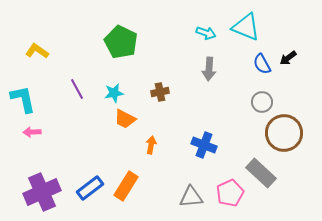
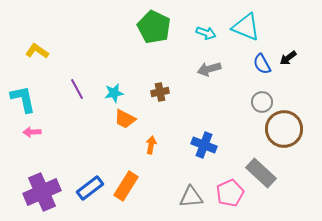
green pentagon: moved 33 px right, 15 px up
gray arrow: rotated 70 degrees clockwise
brown circle: moved 4 px up
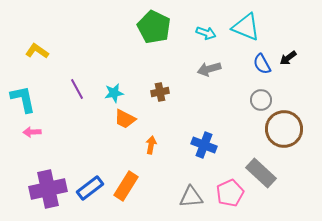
gray circle: moved 1 px left, 2 px up
purple cross: moved 6 px right, 3 px up; rotated 12 degrees clockwise
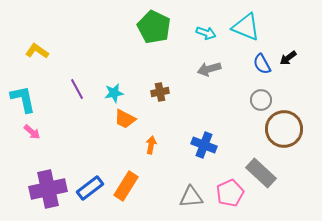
pink arrow: rotated 138 degrees counterclockwise
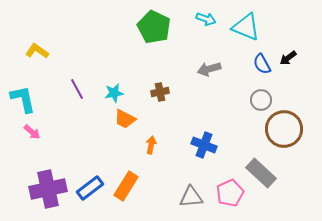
cyan arrow: moved 14 px up
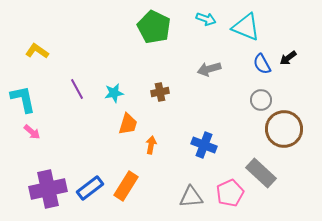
orange trapezoid: moved 3 px right, 5 px down; rotated 100 degrees counterclockwise
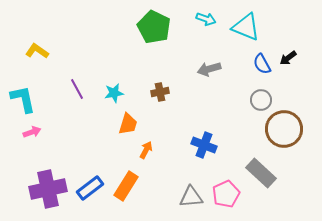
pink arrow: rotated 60 degrees counterclockwise
orange arrow: moved 5 px left, 5 px down; rotated 18 degrees clockwise
pink pentagon: moved 4 px left, 1 px down
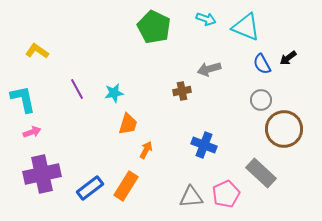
brown cross: moved 22 px right, 1 px up
purple cross: moved 6 px left, 15 px up
